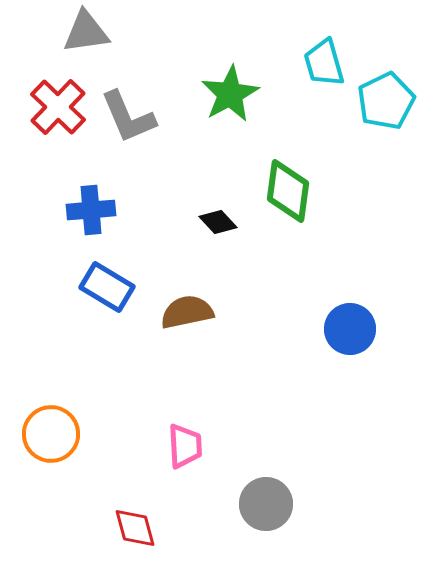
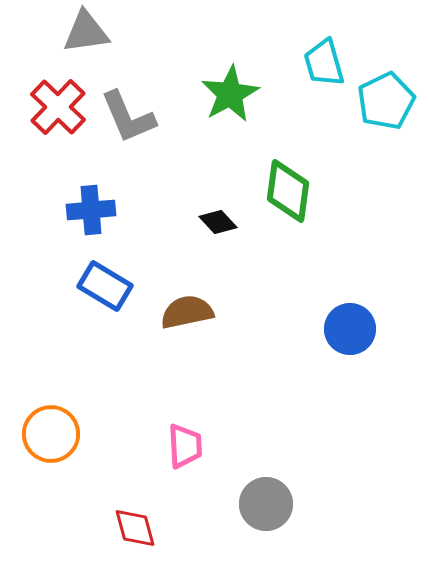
blue rectangle: moved 2 px left, 1 px up
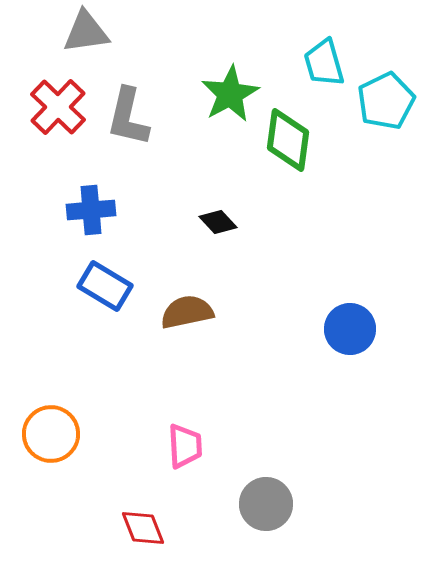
gray L-shape: rotated 36 degrees clockwise
green diamond: moved 51 px up
red diamond: moved 8 px right; rotated 6 degrees counterclockwise
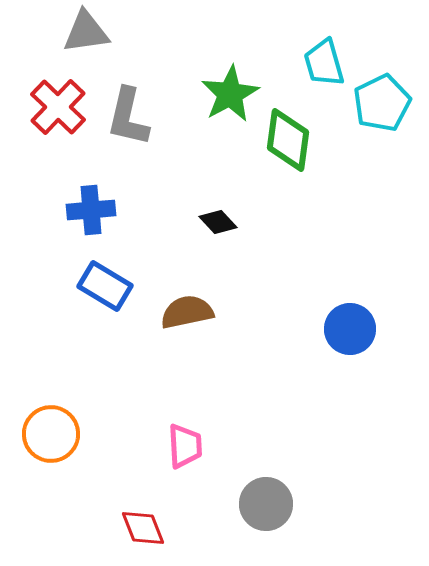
cyan pentagon: moved 4 px left, 2 px down
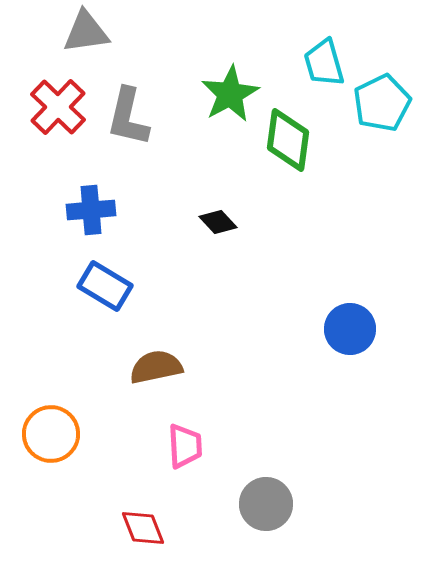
brown semicircle: moved 31 px left, 55 px down
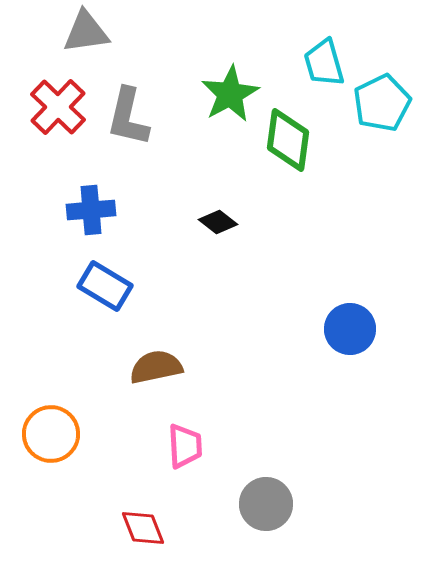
black diamond: rotated 9 degrees counterclockwise
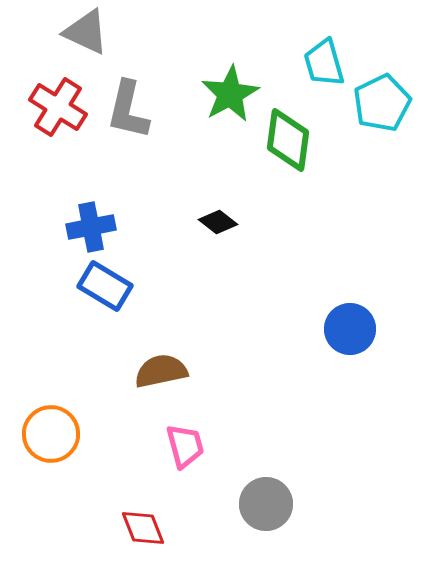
gray triangle: rotated 33 degrees clockwise
red cross: rotated 12 degrees counterclockwise
gray L-shape: moved 7 px up
blue cross: moved 17 px down; rotated 6 degrees counterclockwise
brown semicircle: moved 5 px right, 4 px down
pink trapezoid: rotated 12 degrees counterclockwise
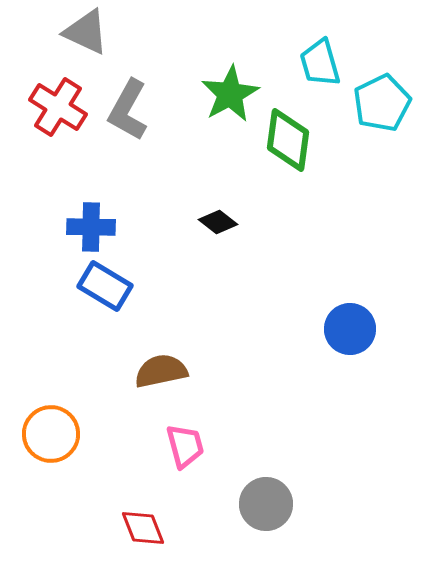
cyan trapezoid: moved 4 px left
gray L-shape: rotated 16 degrees clockwise
blue cross: rotated 12 degrees clockwise
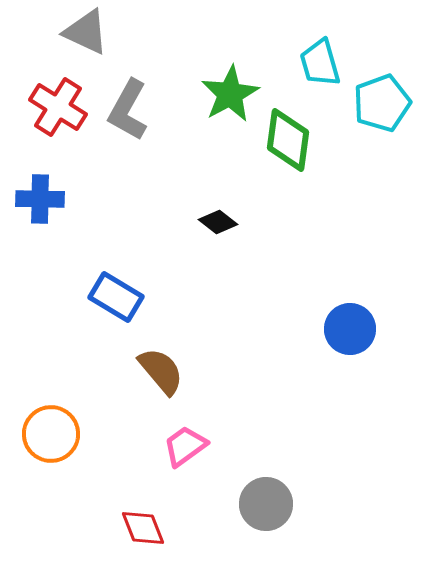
cyan pentagon: rotated 6 degrees clockwise
blue cross: moved 51 px left, 28 px up
blue rectangle: moved 11 px right, 11 px down
brown semicircle: rotated 62 degrees clockwise
pink trapezoid: rotated 111 degrees counterclockwise
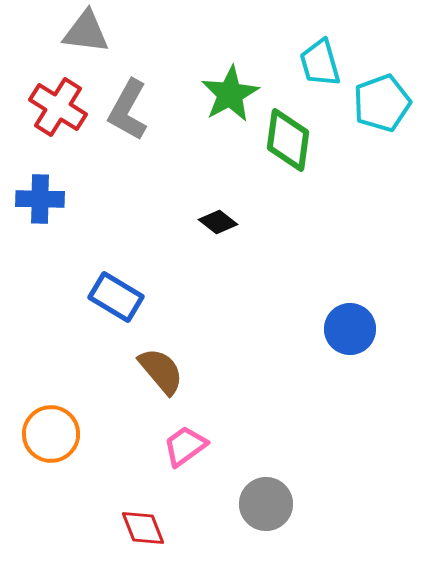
gray triangle: rotated 18 degrees counterclockwise
